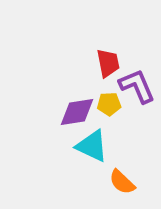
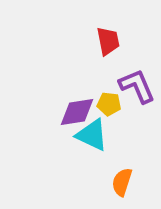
red trapezoid: moved 22 px up
yellow pentagon: rotated 10 degrees clockwise
cyan triangle: moved 11 px up
orange semicircle: rotated 64 degrees clockwise
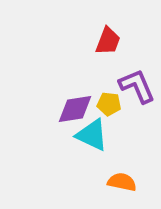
red trapezoid: rotated 32 degrees clockwise
purple diamond: moved 2 px left, 3 px up
orange semicircle: rotated 84 degrees clockwise
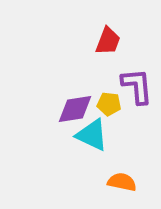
purple L-shape: rotated 18 degrees clockwise
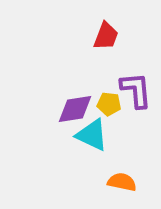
red trapezoid: moved 2 px left, 5 px up
purple L-shape: moved 1 px left, 4 px down
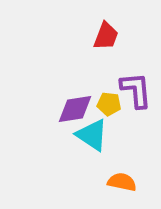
cyan triangle: rotated 9 degrees clockwise
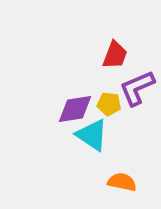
red trapezoid: moved 9 px right, 19 px down
purple L-shape: moved 1 px right, 2 px up; rotated 108 degrees counterclockwise
